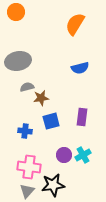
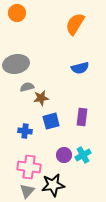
orange circle: moved 1 px right, 1 px down
gray ellipse: moved 2 px left, 3 px down
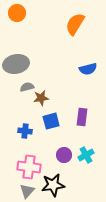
blue semicircle: moved 8 px right, 1 px down
cyan cross: moved 3 px right
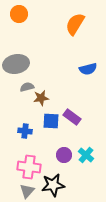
orange circle: moved 2 px right, 1 px down
purple rectangle: moved 10 px left; rotated 60 degrees counterclockwise
blue square: rotated 18 degrees clockwise
cyan cross: rotated 21 degrees counterclockwise
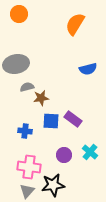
purple rectangle: moved 1 px right, 2 px down
cyan cross: moved 4 px right, 3 px up
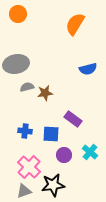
orange circle: moved 1 px left
brown star: moved 4 px right, 5 px up
blue square: moved 13 px down
pink cross: rotated 35 degrees clockwise
gray triangle: moved 3 px left; rotated 28 degrees clockwise
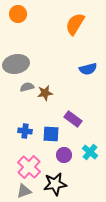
black star: moved 2 px right, 1 px up
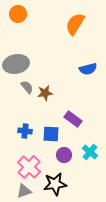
gray semicircle: rotated 64 degrees clockwise
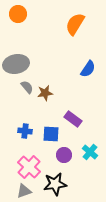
blue semicircle: rotated 42 degrees counterclockwise
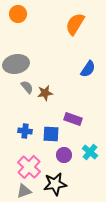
purple rectangle: rotated 18 degrees counterclockwise
